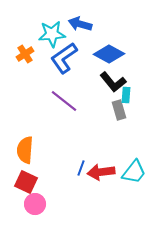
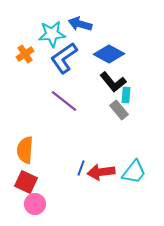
gray rectangle: rotated 24 degrees counterclockwise
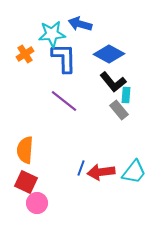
blue L-shape: rotated 124 degrees clockwise
pink circle: moved 2 px right, 1 px up
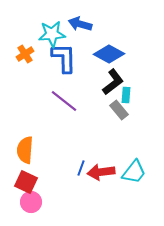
black L-shape: rotated 88 degrees counterclockwise
pink circle: moved 6 px left, 1 px up
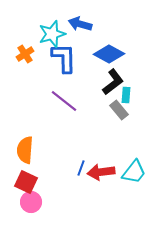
cyan star: rotated 12 degrees counterclockwise
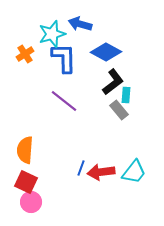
blue diamond: moved 3 px left, 2 px up
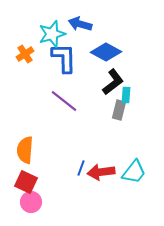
gray rectangle: rotated 54 degrees clockwise
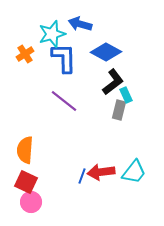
cyan rectangle: rotated 28 degrees counterclockwise
blue line: moved 1 px right, 8 px down
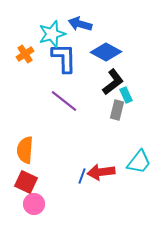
gray rectangle: moved 2 px left
cyan trapezoid: moved 5 px right, 10 px up
pink circle: moved 3 px right, 2 px down
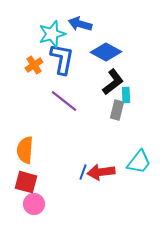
orange cross: moved 9 px right, 11 px down
blue L-shape: moved 2 px left, 1 px down; rotated 12 degrees clockwise
cyan rectangle: rotated 21 degrees clockwise
blue line: moved 1 px right, 4 px up
red square: rotated 10 degrees counterclockwise
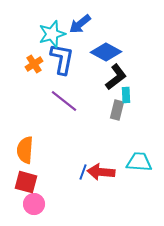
blue arrow: rotated 55 degrees counterclockwise
orange cross: moved 1 px up
black L-shape: moved 3 px right, 5 px up
cyan trapezoid: rotated 124 degrees counterclockwise
red arrow: rotated 12 degrees clockwise
